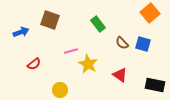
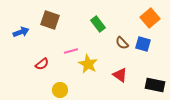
orange square: moved 5 px down
red semicircle: moved 8 px right
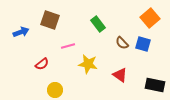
pink line: moved 3 px left, 5 px up
yellow star: rotated 18 degrees counterclockwise
yellow circle: moved 5 px left
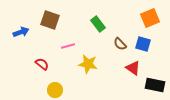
orange square: rotated 18 degrees clockwise
brown semicircle: moved 2 px left, 1 px down
red semicircle: rotated 104 degrees counterclockwise
red triangle: moved 13 px right, 7 px up
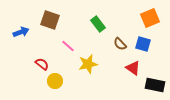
pink line: rotated 56 degrees clockwise
yellow star: rotated 24 degrees counterclockwise
yellow circle: moved 9 px up
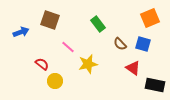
pink line: moved 1 px down
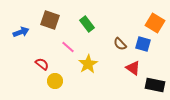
orange square: moved 5 px right, 5 px down; rotated 36 degrees counterclockwise
green rectangle: moved 11 px left
yellow star: rotated 18 degrees counterclockwise
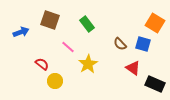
black rectangle: moved 1 px up; rotated 12 degrees clockwise
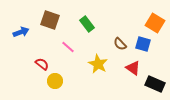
yellow star: moved 10 px right; rotated 12 degrees counterclockwise
